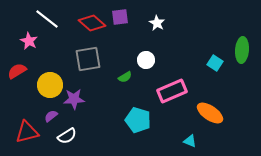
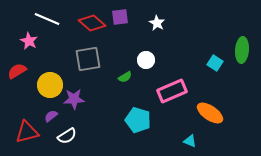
white line: rotated 15 degrees counterclockwise
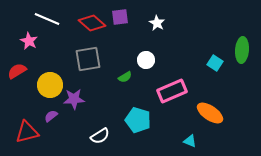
white semicircle: moved 33 px right
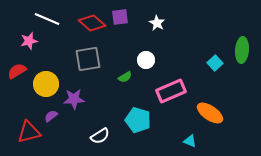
pink star: rotated 30 degrees clockwise
cyan square: rotated 14 degrees clockwise
yellow circle: moved 4 px left, 1 px up
pink rectangle: moved 1 px left
red triangle: moved 2 px right
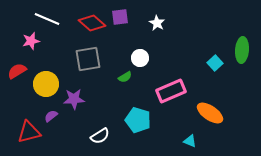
pink star: moved 2 px right
white circle: moved 6 px left, 2 px up
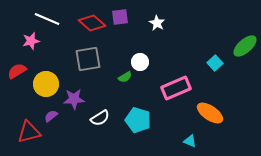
green ellipse: moved 3 px right, 4 px up; rotated 45 degrees clockwise
white circle: moved 4 px down
pink rectangle: moved 5 px right, 3 px up
white semicircle: moved 18 px up
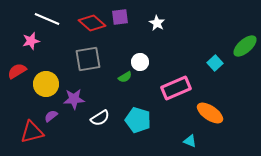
red triangle: moved 3 px right
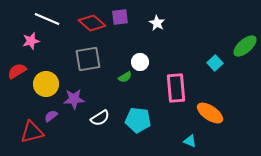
pink rectangle: rotated 72 degrees counterclockwise
cyan pentagon: rotated 10 degrees counterclockwise
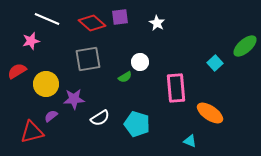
cyan pentagon: moved 1 px left, 4 px down; rotated 10 degrees clockwise
